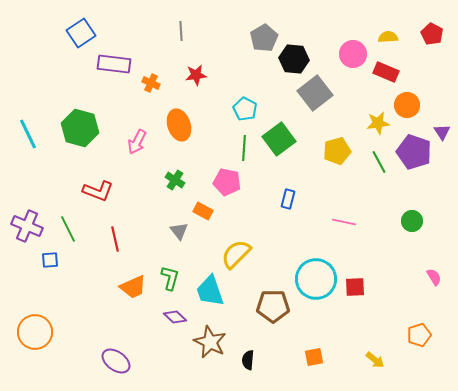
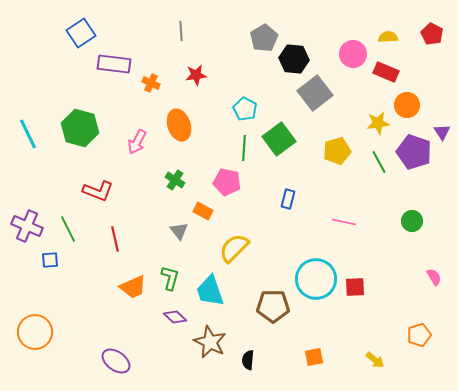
yellow semicircle at (236, 254): moved 2 px left, 6 px up
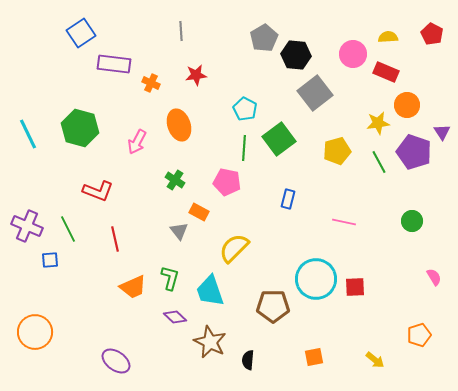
black hexagon at (294, 59): moved 2 px right, 4 px up
orange rectangle at (203, 211): moved 4 px left, 1 px down
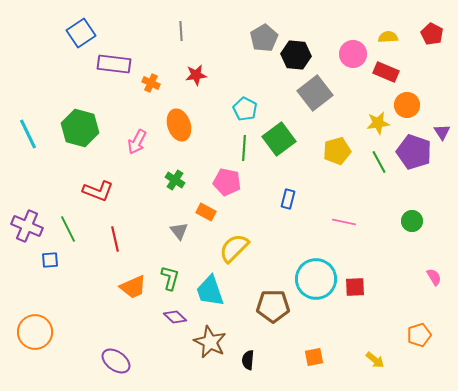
orange rectangle at (199, 212): moved 7 px right
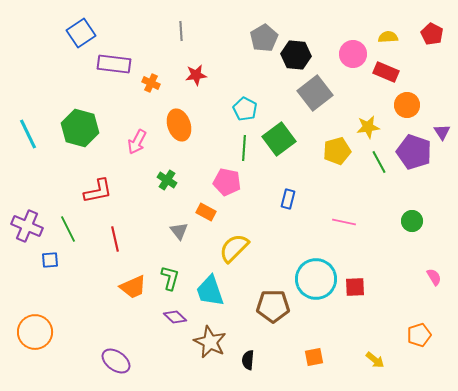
yellow star at (378, 123): moved 10 px left, 4 px down
green cross at (175, 180): moved 8 px left
red L-shape at (98, 191): rotated 32 degrees counterclockwise
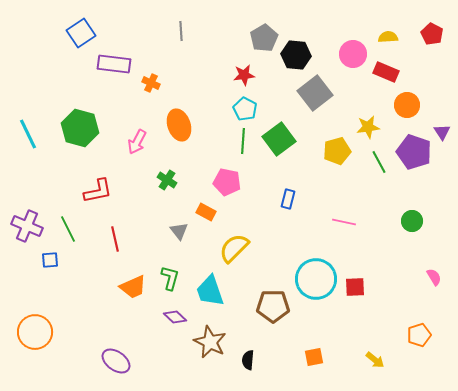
red star at (196, 75): moved 48 px right
green line at (244, 148): moved 1 px left, 7 px up
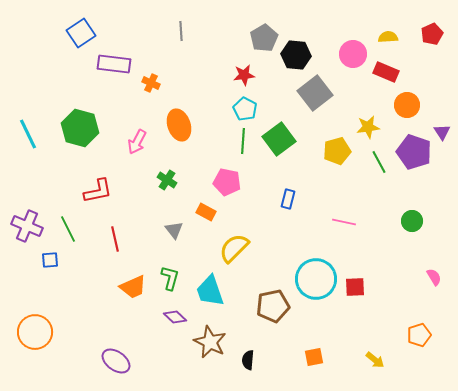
red pentagon at (432, 34): rotated 20 degrees clockwise
gray triangle at (179, 231): moved 5 px left, 1 px up
brown pentagon at (273, 306): rotated 12 degrees counterclockwise
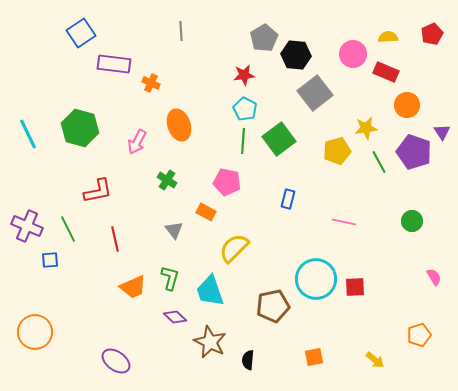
yellow star at (368, 127): moved 2 px left, 1 px down
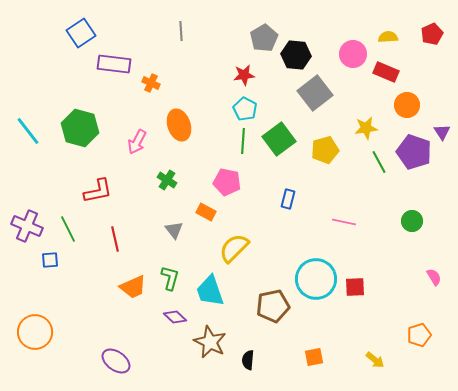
cyan line at (28, 134): moved 3 px up; rotated 12 degrees counterclockwise
yellow pentagon at (337, 151): moved 12 px left, 1 px up
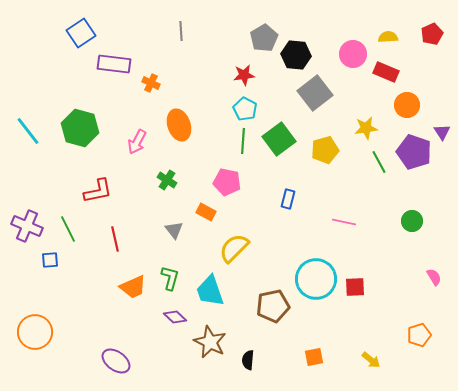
yellow arrow at (375, 360): moved 4 px left
